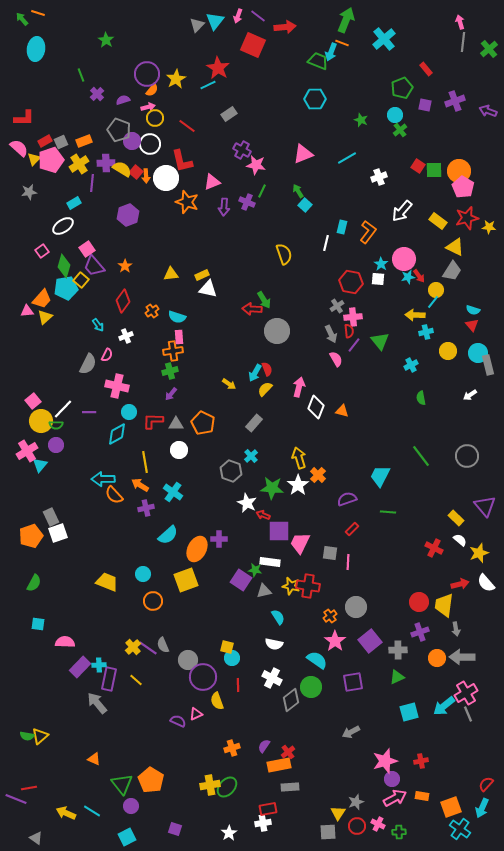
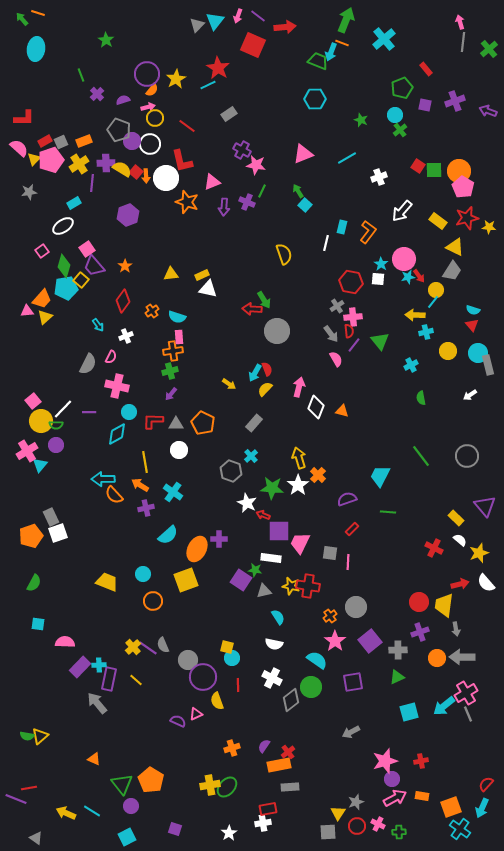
gray arrow at (331, 334): rotated 12 degrees counterclockwise
pink semicircle at (107, 355): moved 4 px right, 2 px down
white rectangle at (270, 562): moved 1 px right, 4 px up
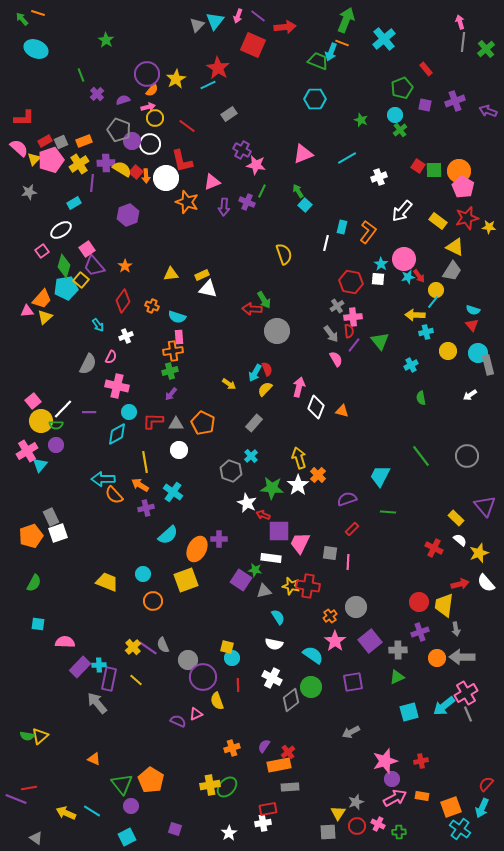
cyan ellipse at (36, 49): rotated 75 degrees counterclockwise
green cross at (489, 49): moved 3 px left
white ellipse at (63, 226): moved 2 px left, 4 px down
orange cross at (152, 311): moved 5 px up; rotated 32 degrees counterclockwise
cyan semicircle at (317, 660): moved 4 px left, 5 px up
